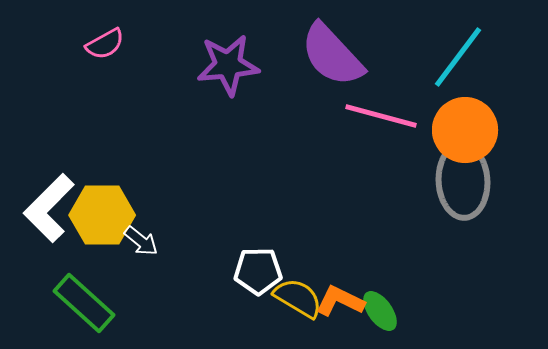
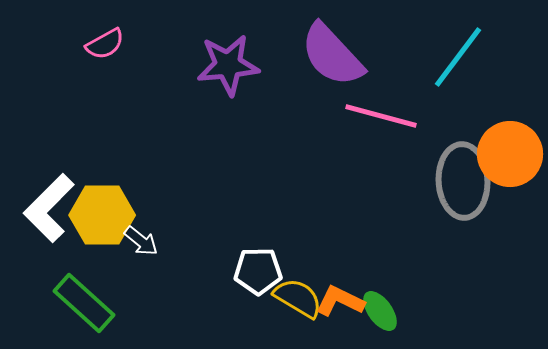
orange circle: moved 45 px right, 24 px down
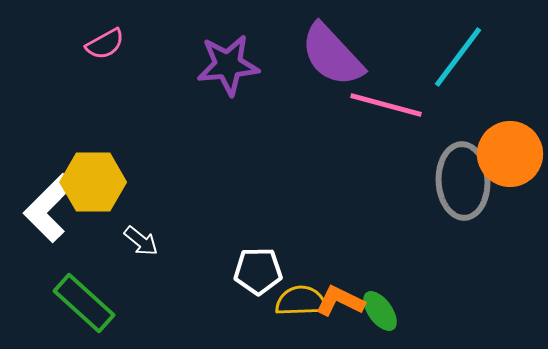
pink line: moved 5 px right, 11 px up
yellow hexagon: moved 9 px left, 33 px up
yellow semicircle: moved 3 px right, 3 px down; rotated 33 degrees counterclockwise
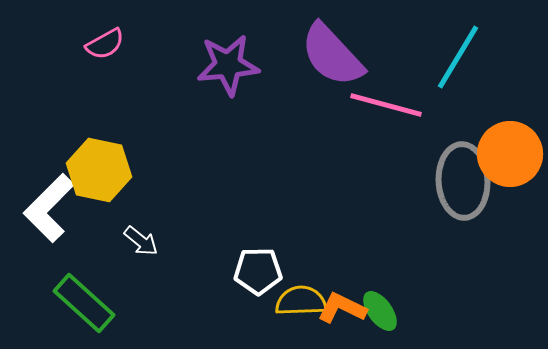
cyan line: rotated 6 degrees counterclockwise
yellow hexagon: moved 6 px right, 12 px up; rotated 12 degrees clockwise
orange L-shape: moved 2 px right, 7 px down
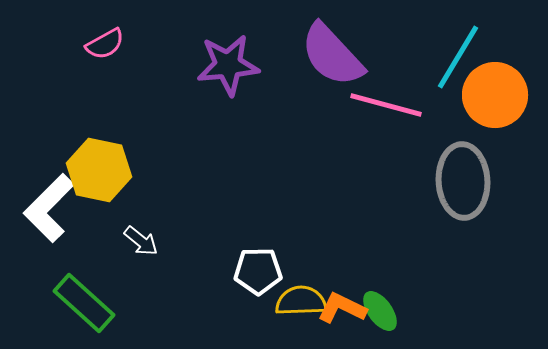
orange circle: moved 15 px left, 59 px up
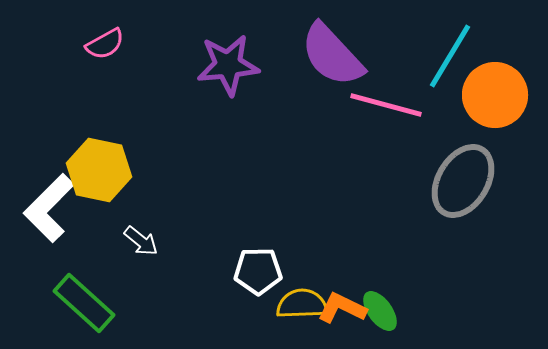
cyan line: moved 8 px left, 1 px up
gray ellipse: rotated 34 degrees clockwise
yellow semicircle: moved 1 px right, 3 px down
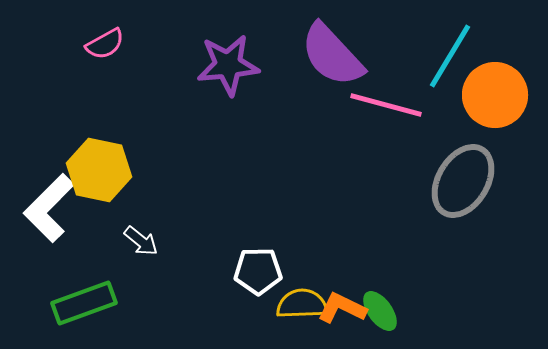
green rectangle: rotated 62 degrees counterclockwise
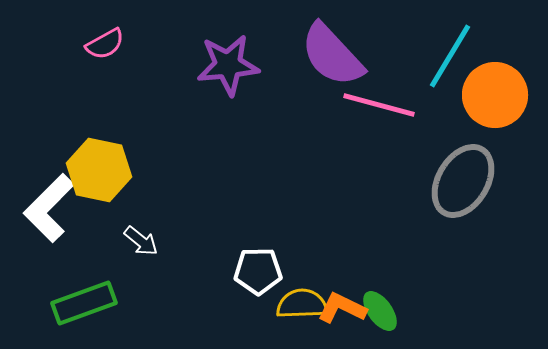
pink line: moved 7 px left
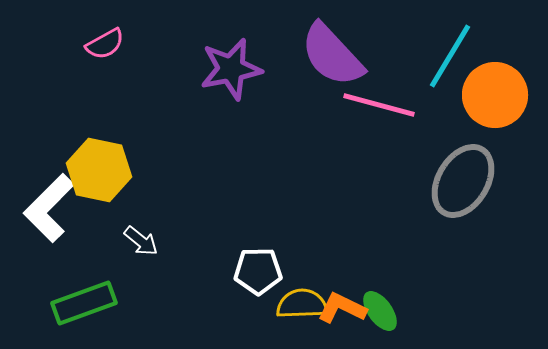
purple star: moved 3 px right, 4 px down; rotated 6 degrees counterclockwise
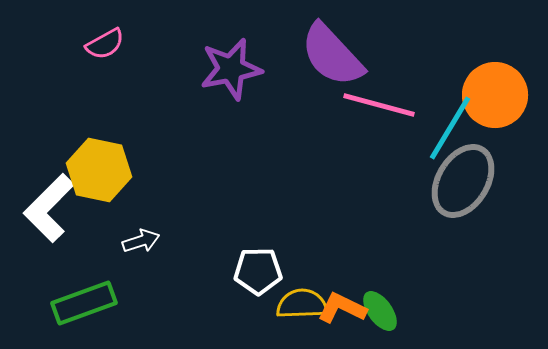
cyan line: moved 72 px down
white arrow: rotated 57 degrees counterclockwise
